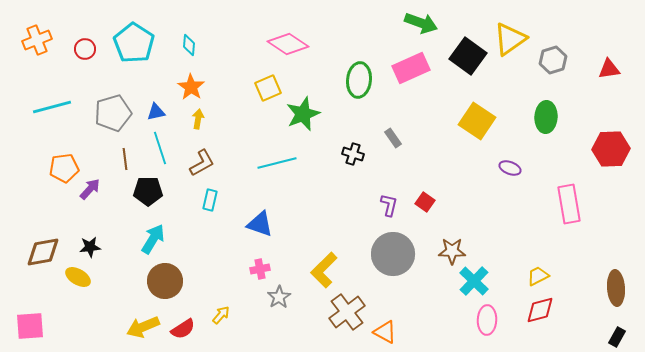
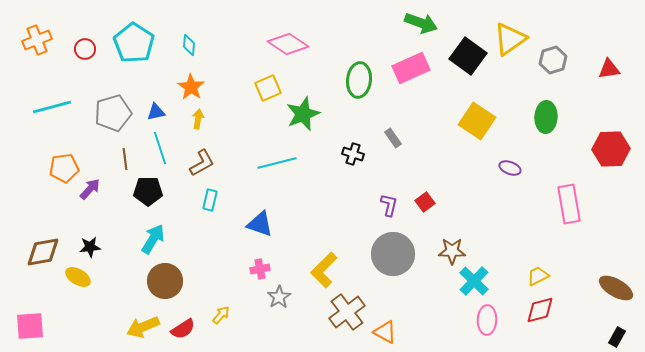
red square at (425, 202): rotated 18 degrees clockwise
brown ellipse at (616, 288): rotated 56 degrees counterclockwise
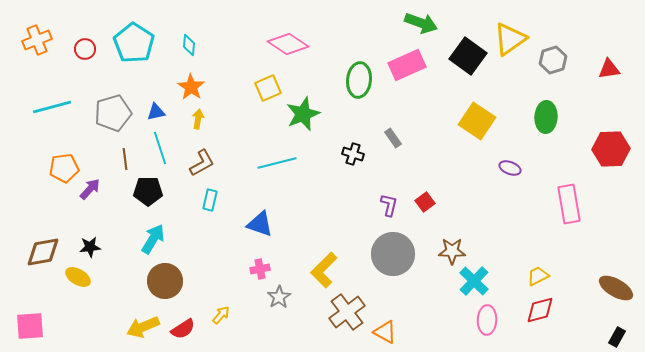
pink rectangle at (411, 68): moved 4 px left, 3 px up
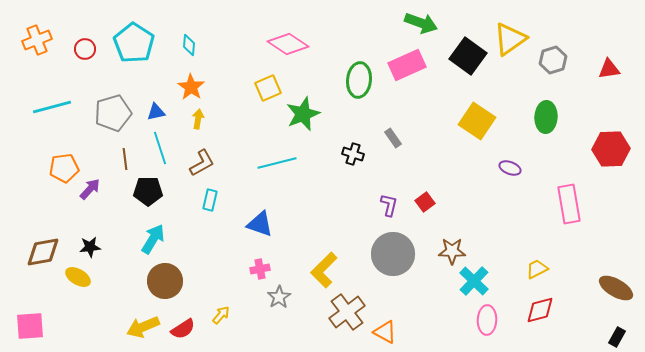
yellow trapezoid at (538, 276): moved 1 px left, 7 px up
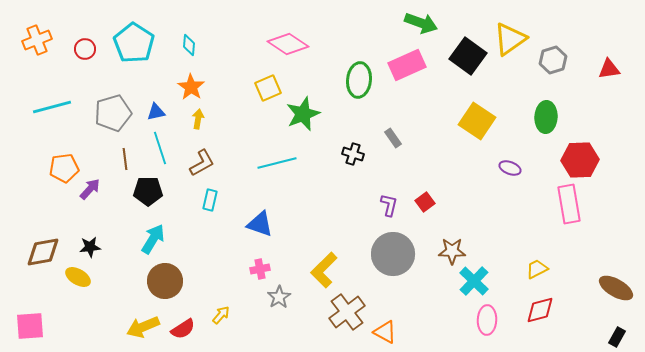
red hexagon at (611, 149): moved 31 px left, 11 px down
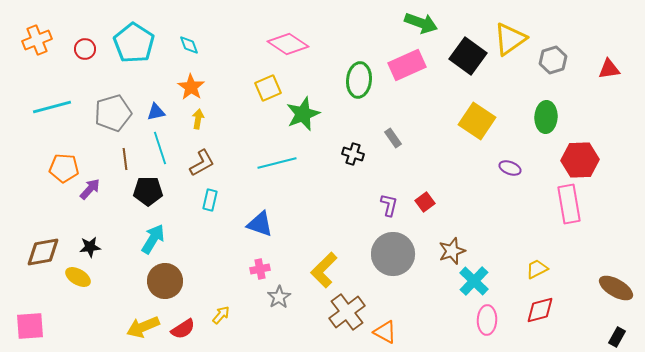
cyan diamond at (189, 45): rotated 25 degrees counterclockwise
orange pentagon at (64, 168): rotated 12 degrees clockwise
brown star at (452, 251): rotated 20 degrees counterclockwise
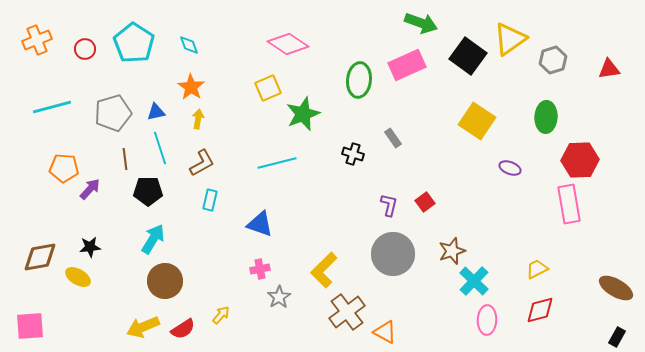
brown diamond at (43, 252): moved 3 px left, 5 px down
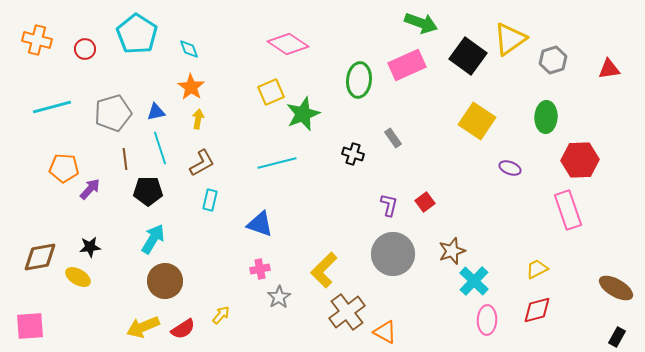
orange cross at (37, 40): rotated 36 degrees clockwise
cyan pentagon at (134, 43): moved 3 px right, 9 px up
cyan diamond at (189, 45): moved 4 px down
yellow square at (268, 88): moved 3 px right, 4 px down
pink rectangle at (569, 204): moved 1 px left, 6 px down; rotated 9 degrees counterclockwise
red diamond at (540, 310): moved 3 px left
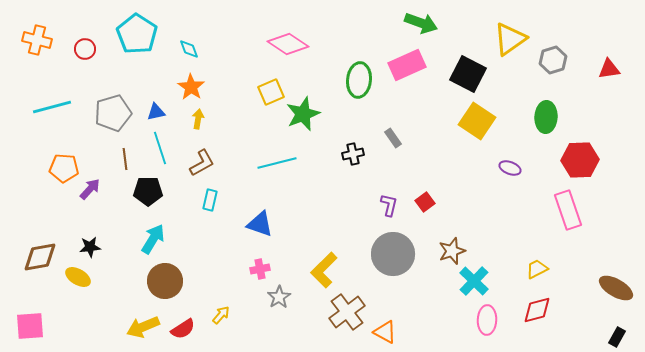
black square at (468, 56): moved 18 px down; rotated 9 degrees counterclockwise
black cross at (353, 154): rotated 30 degrees counterclockwise
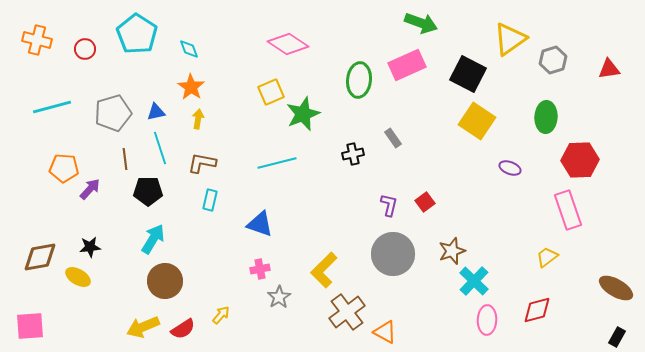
brown L-shape at (202, 163): rotated 140 degrees counterclockwise
yellow trapezoid at (537, 269): moved 10 px right, 12 px up; rotated 10 degrees counterclockwise
